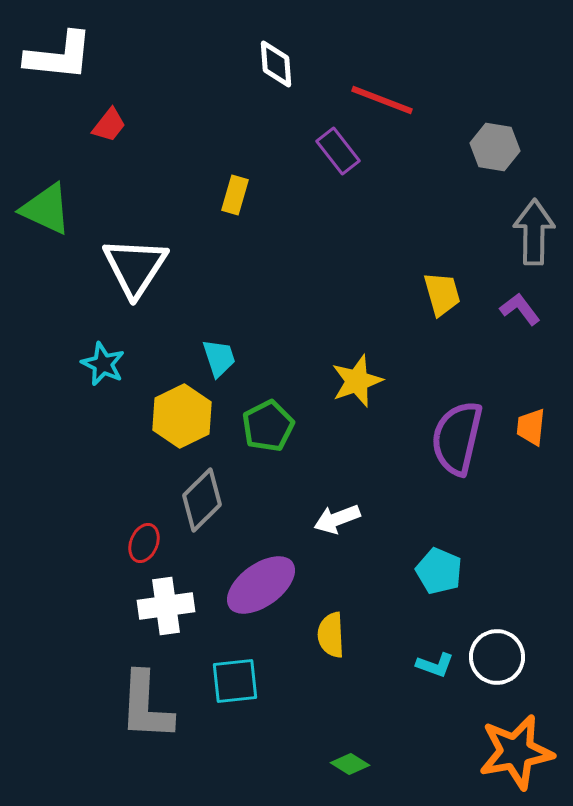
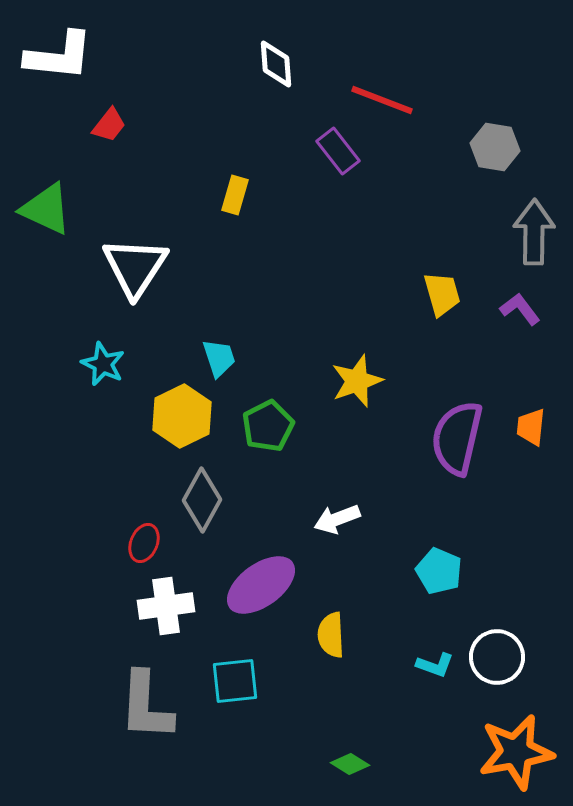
gray diamond: rotated 16 degrees counterclockwise
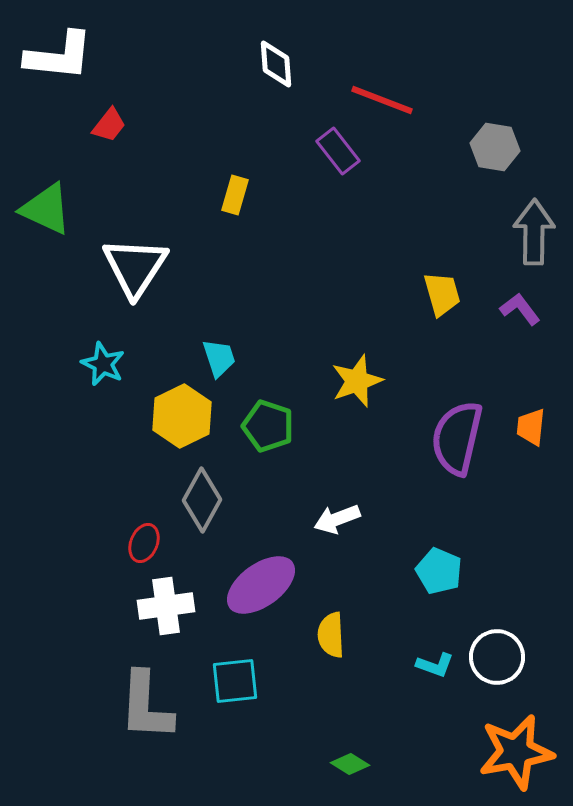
green pentagon: rotated 27 degrees counterclockwise
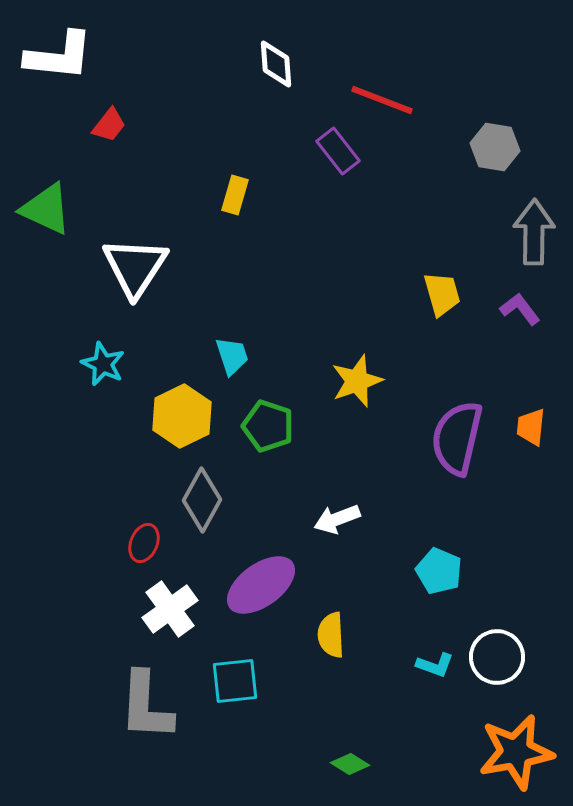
cyan trapezoid: moved 13 px right, 2 px up
white cross: moved 4 px right, 3 px down; rotated 28 degrees counterclockwise
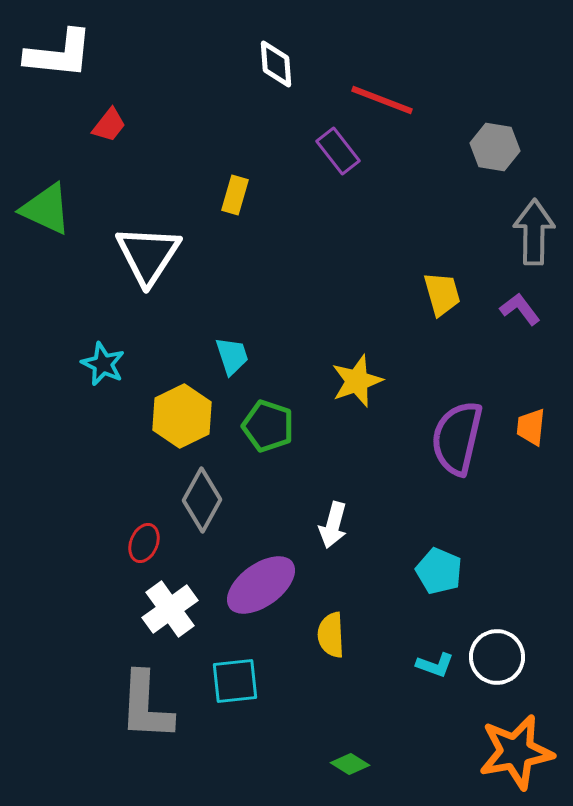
white L-shape: moved 2 px up
white triangle: moved 13 px right, 12 px up
white arrow: moved 4 px left, 6 px down; rotated 54 degrees counterclockwise
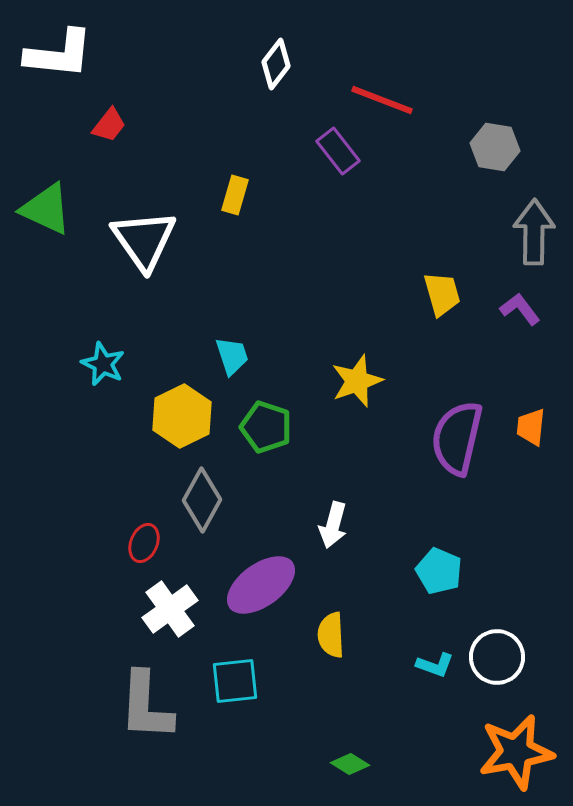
white diamond: rotated 42 degrees clockwise
white triangle: moved 4 px left, 15 px up; rotated 8 degrees counterclockwise
green pentagon: moved 2 px left, 1 px down
